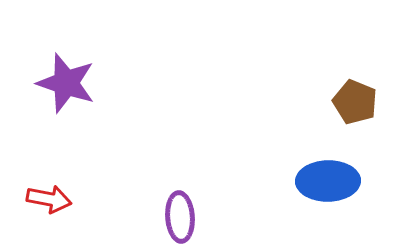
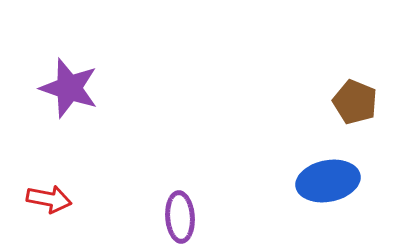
purple star: moved 3 px right, 5 px down
blue ellipse: rotated 10 degrees counterclockwise
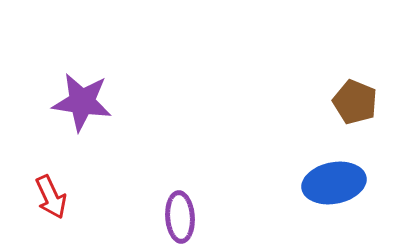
purple star: moved 13 px right, 14 px down; rotated 10 degrees counterclockwise
blue ellipse: moved 6 px right, 2 px down
red arrow: moved 2 px right, 2 px up; rotated 54 degrees clockwise
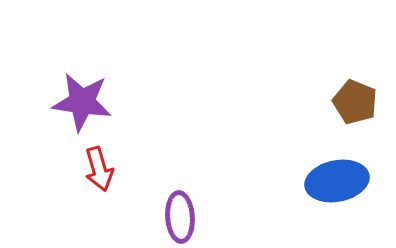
blue ellipse: moved 3 px right, 2 px up
red arrow: moved 48 px right, 28 px up; rotated 9 degrees clockwise
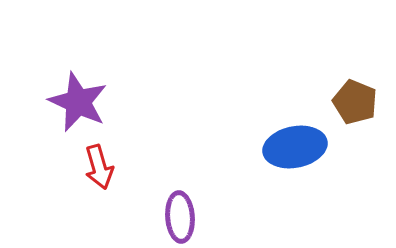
purple star: moved 4 px left; rotated 16 degrees clockwise
red arrow: moved 2 px up
blue ellipse: moved 42 px left, 34 px up
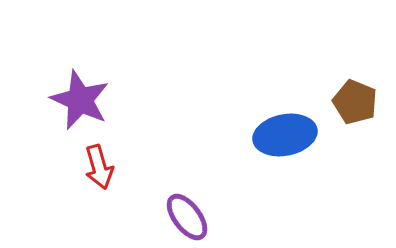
purple star: moved 2 px right, 2 px up
blue ellipse: moved 10 px left, 12 px up
purple ellipse: moved 7 px right; rotated 33 degrees counterclockwise
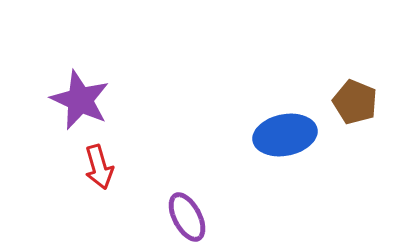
purple ellipse: rotated 9 degrees clockwise
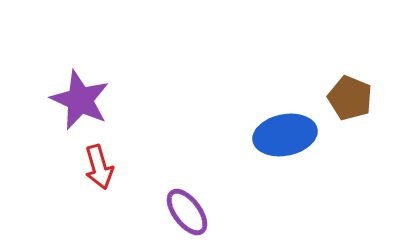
brown pentagon: moved 5 px left, 4 px up
purple ellipse: moved 5 px up; rotated 9 degrees counterclockwise
